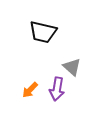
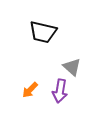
purple arrow: moved 3 px right, 2 px down
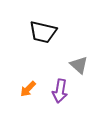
gray triangle: moved 7 px right, 2 px up
orange arrow: moved 2 px left, 1 px up
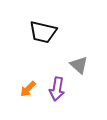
purple arrow: moved 3 px left, 2 px up
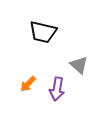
orange arrow: moved 5 px up
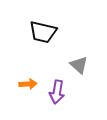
orange arrow: rotated 138 degrees counterclockwise
purple arrow: moved 3 px down
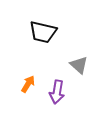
orange arrow: rotated 54 degrees counterclockwise
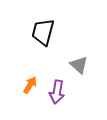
black trapezoid: rotated 92 degrees clockwise
orange arrow: moved 2 px right, 1 px down
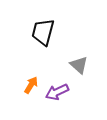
orange arrow: moved 1 px right
purple arrow: rotated 55 degrees clockwise
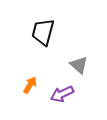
orange arrow: moved 1 px left
purple arrow: moved 5 px right, 2 px down
